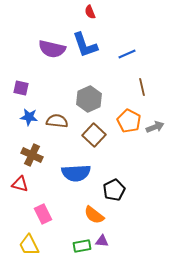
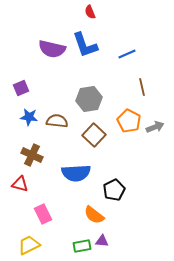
purple square: rotated 35 degrees counterclockwise
gray hexagon: rotated 15 degrees clockwise
yellow trapezoid: rotated 90 degrees clockwise
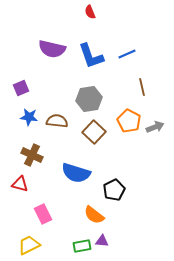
blue L-shape: moved 6 px right, 11 px down
brown square: moved 3 px up
blue semicircle: rotated 20 degrees clockwise
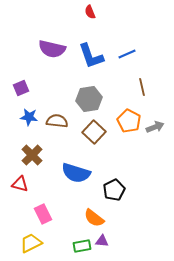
brown cross: rotated 20 degrees clockwise
orange semicircle: moved 3 px down
yellow trapezoid: moved 2 px right, 2 px up
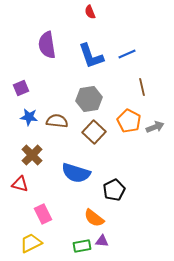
purple semicircle: moved 5 px left, 4 px up; rotated 68 degrees clockwise
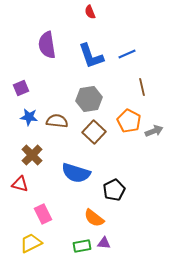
gray arrow: moved 1 px left, 4 px down
purple triangle: moved 2 px right, 2 px down
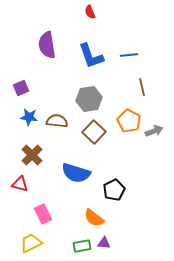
blue line: moved 2 px right, 1 px down; rotated 18 degrees clockwise
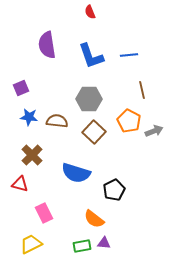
brown line: moved 3 px down
gray hexagon: rotated 10 degrees clockwise
pink rectangle: moved 1 px right, 1 px up
orange semicircle: moved 1 px down
yellow trapezoid: moved 1 px down
